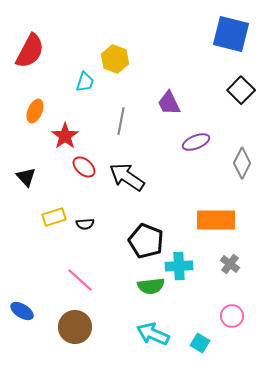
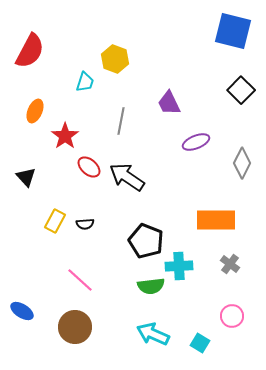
blue square: moved 2 px right, 3 px up
red ellipse: moved 5 px right
yellow rectangle: moved 1 px right, 4 px down; rotated 45 degrees counterclockwise
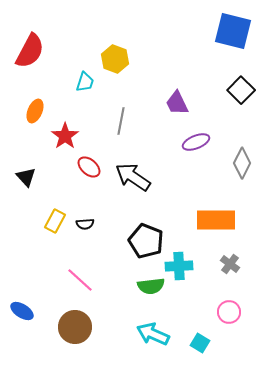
purple trapezoid: moved 8 px right
black arrow: moved 6 px right
pink circle: moved 3 px left, 4 px up
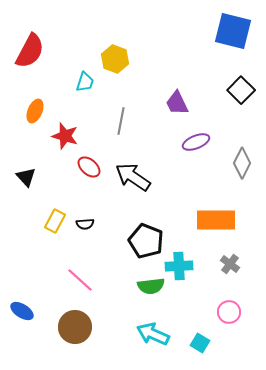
red star: rotated 20 degrees counterclockwise
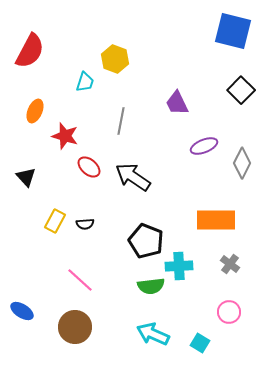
purple ellipse: moved 8 px right, 4 px down
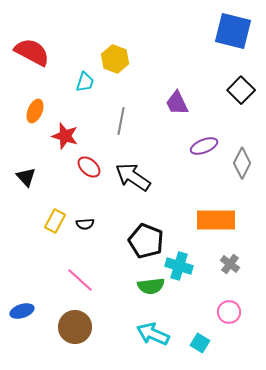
red semicircle: moved 2 px right, 1 px down; rotated 90 degrees counterclockwise
cyan cross: rotated 20 degrees clockwise
blue ellipse: rotated 50 degrees counterclockwise
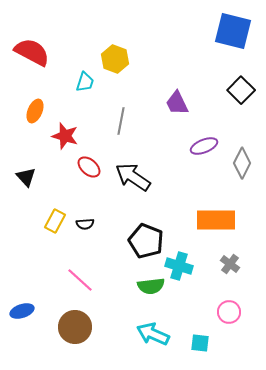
cyan square: rotated 24 degrees counterclockwise
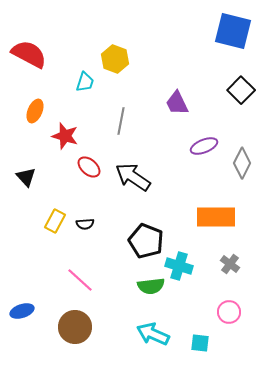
red semicircle: moved 3 px left, 2 px down
orange rectangle: moved 3 px up
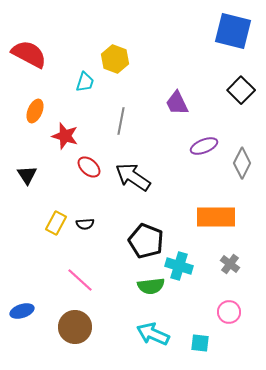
black triangle: moved 1 px right, 2 px up; rotated 10 degrees clockwise
yellow rectangle: moved 1 px right, 2 px down
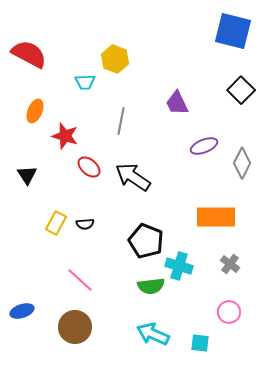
cyan trapezoid: rotated 70 degrees clockwise
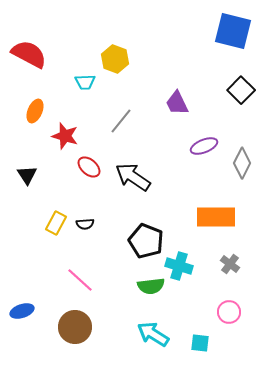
gray line: rotated 28 degrees clockwise
cyan arrow: rotated 8 degrees clockwise
